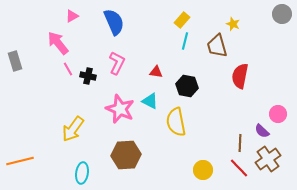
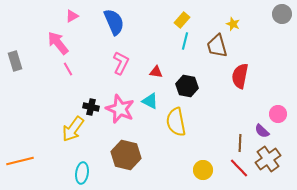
pink L-shape: moved 4 px right
black cross: moved 3 px right, 31 px down
brown hexagon: rotated 16 degrees clockwise
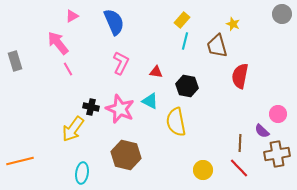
brown cross: moved 9 px right, 5 px up; rotated 25 degrees clockwise
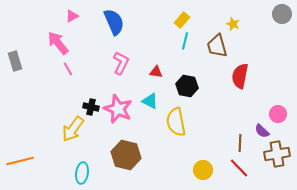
pink star: moved 2 px left
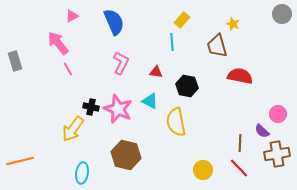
cyan line: moved 13 px left, 1 px down; rotated 18 degrees counterclockwise
red semicircle: rotated 90 degrees clockwise
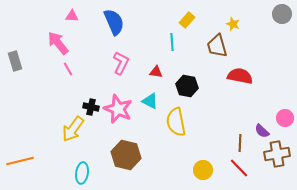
pink triangle: rotated 32 degrees clockwise
yellow rectangle: moved 5 px right
pink circle: moved 7 px right, 4 px down
